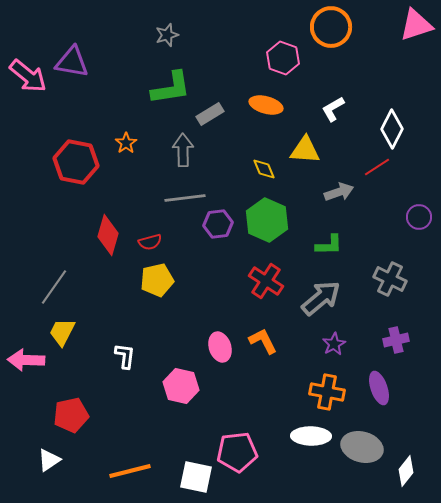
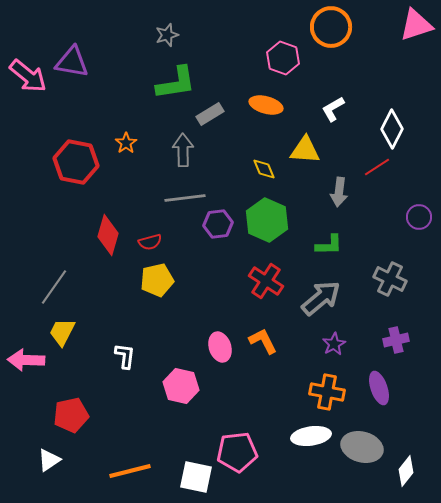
green L-shape at (171, 88): moved 5 px right, 5 px up
gray arrow at (339, 192): rotated 116 degrees clockwise
white ellipse at (311, 436): rotated 9 degrees counterclockwise
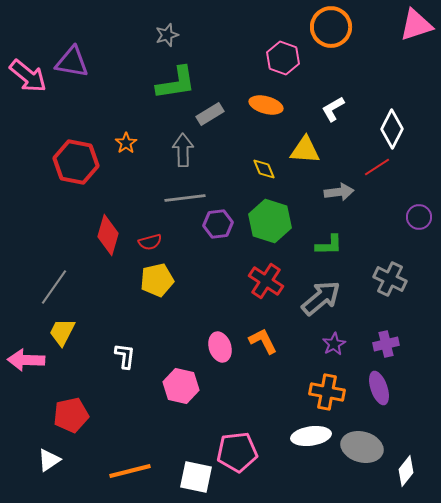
gray arrow at (339, 192): rotated 104 degrees counterclockwise
green hexagon at (267, 220): moved 3 px right, 1 px down; rotated 6 degrees counterclockwise
purple cross at (396, 340): moved 10 px left, 4 px down
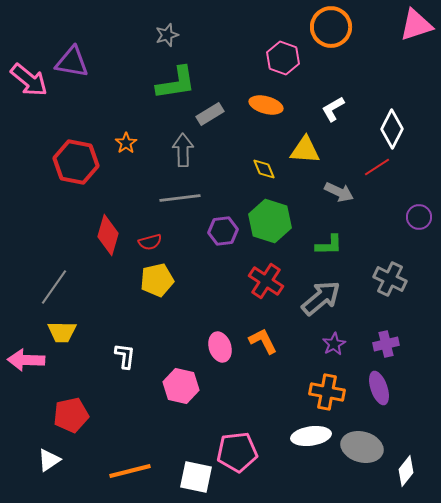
pink arrow at (28, 76): moved 1 px right, 4 px down
gray arrow at (339, 192): rotated 32 degrees clockwise
gray line at (185, 198): moved 5 px left
purple hexagon at (218, 224): moved 5 px right, 7 px down
yellow trapezoid at (62, 332): rotated 116 degrees counterclockwise
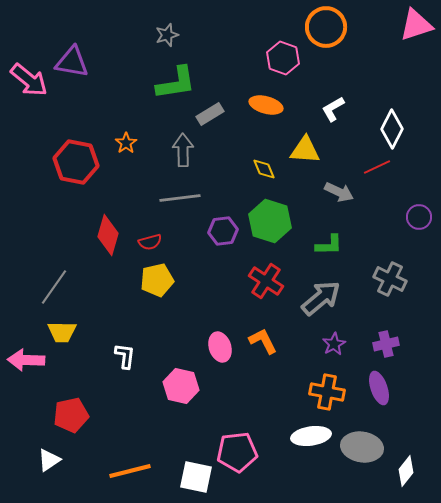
orange circle at (331, 27): moved 5 px left
red line at (377, 167): rotated 8 degrees clockwise
gray ellipse at (362, 447): rotated 6 degrees counterclockwise
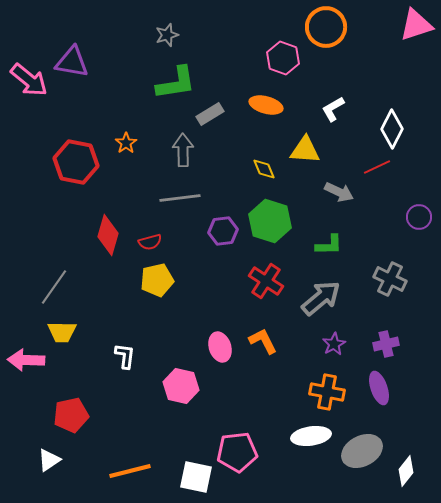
gray ellipse at (362, 447): moved 4 px down; rotated 36 degrees counterclockwise
